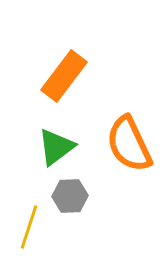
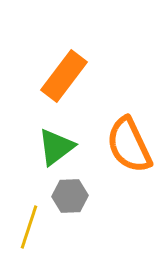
orange semicircle: moved 1 px down
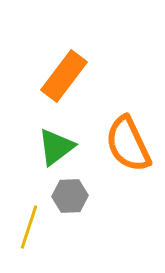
orange semicircle: moved 1 px left, 1 px up
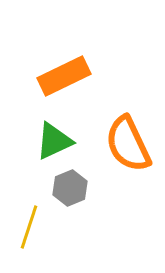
orange rectangle: rotated 27 degrees clockwise
green triangle: moved 2 px left, 6 px up; rotated 12 degrees clockwise
gray hexagon: moved 8 px up; rotated 20 degrees counterclockwise
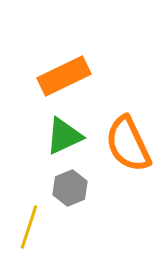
green triangle: moved 10 px right, 5 px up
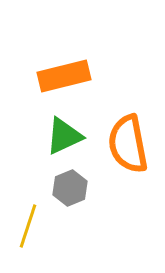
orange rectangle: rotated 12 degrees clockwise
orange semicircle: rotated 14 degrees clockwise
yellow line: moved 1 px left, 1 px up
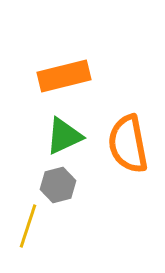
gray hexagon: moved 12 px left, 3 px up; rotated 8 degrees clockwise
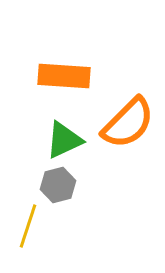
orange rectangle: rotated 18 degrees clockwise
green triangle: moved 4 px down
orange semicircle: moved 21 px up; rotated 124 degrees counterclockwise
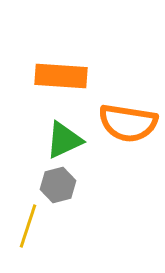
orange rectangle: moved 3 px left
orange semicircle: rotated 54 degrees clockwise
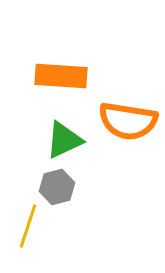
orange semicircle: moved 2 px up
gray hexagon: moved 1 px left, 2 px down
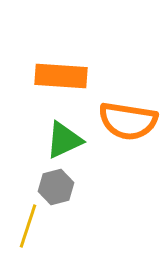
gray hexagon: moved 1 px left
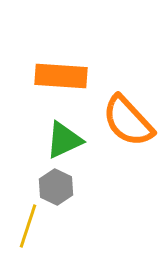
orange semicircle: rotated 38 degrees clockwise
gray hexagon: rotated 20 degrees counterclockwise
